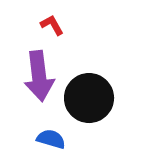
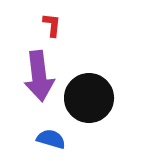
red L-shape: rotated 35 degrees clockwise
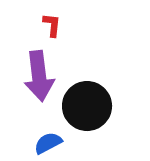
black circle: moved 2 px left, 8 px down
blue semicircle: moved 3 px left, 4 px down; rotated 44 degrees counterclockwise
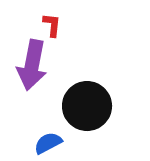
purple arrow: moved 7 px left, 11 px up; rotated 18 degrees clockwise
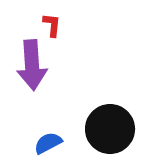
purple arrow: rotated 15 degrees counterclockwise
black circle: moved 23 px right, 23 px down
